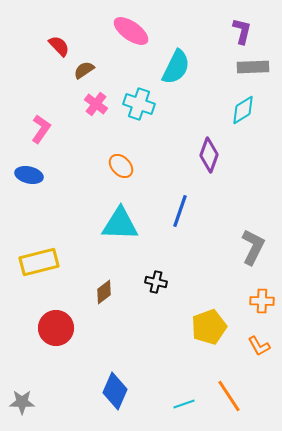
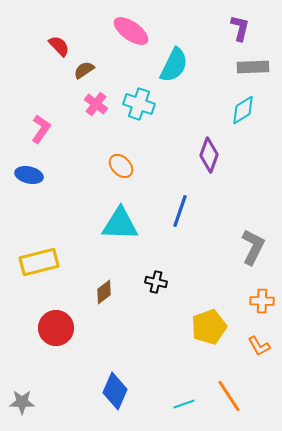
purple L-shape: moved 2 px left, 3 px up
cyan semicircle: moved 2 px left, 2 px up
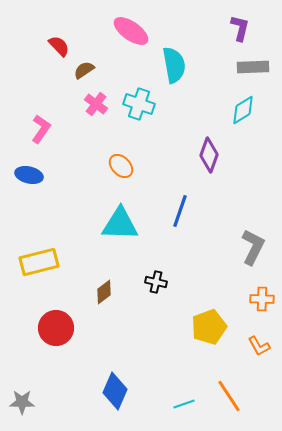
cyan semicircle: rotated 36 degrees counterclockwise
orange cross: moved 2 px up
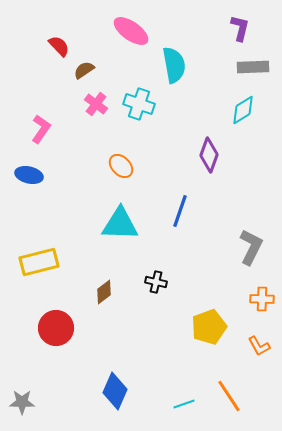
gray L-shape: moved 2 px left
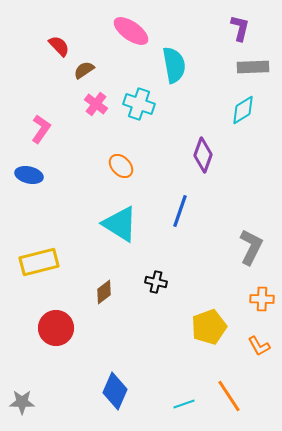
purple diamond: moved 6 px left
cyan triangle: rotated 30 degrees clockwise
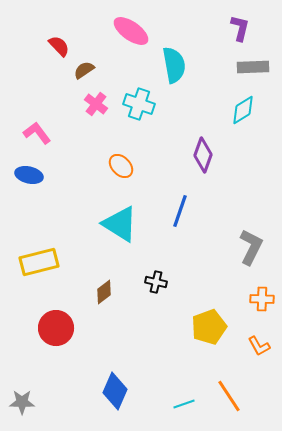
pink L-shape: moved 4 px left, 4 px down; rotated 72 degrees counterclockwise
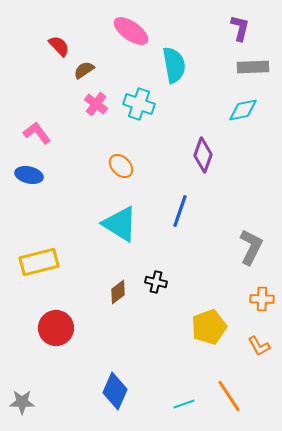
cyan diamond: rotated 20 degrees clockwise
brown diamond: moved 14 px right
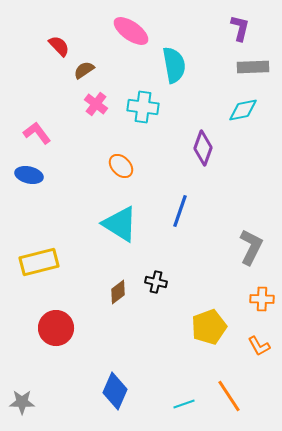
cyan cross: moved 4 px right, 3 px down; rotated 12 degrees counterclockwise
purple diamond: moved 7 px up
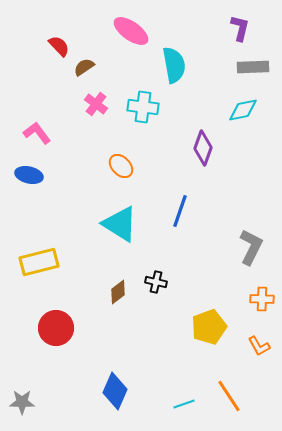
brown semicircle: moved 3 px up
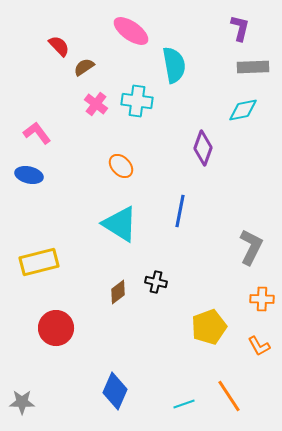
cyan cross: moved 6 px left, 6 px up
blue line: rotated 8 degrees counterclockwise
